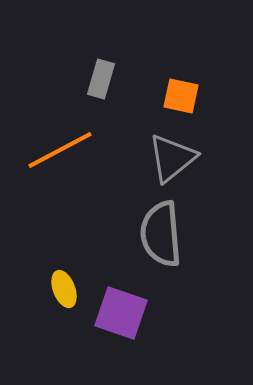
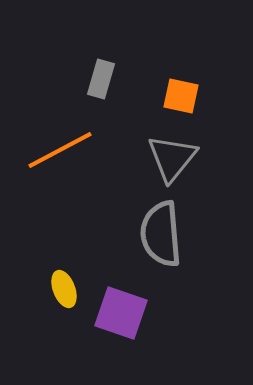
gray triangle: rotated 12 degrees counterclockwise
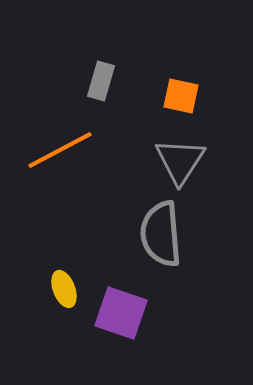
gray rectangle: moved 2 px down
gray triangle: moved 8 px right, 3 px down; rotated 6 degrees counterclockwise
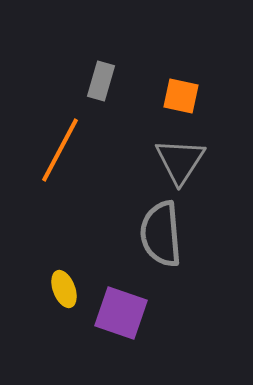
orange line: rotated 34 degrees counterclockwise
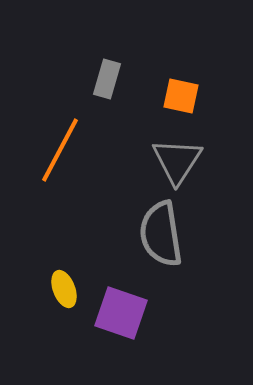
gray rectangle: moved 6 px right, 2 px up
gray triangle: moved 3 px left
gray semicircle: rotated 4 degrees counterclockwise
